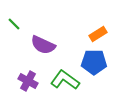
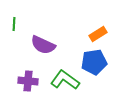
green line: rotated 48 degrees clockwise
blue pentagon: rotated 10 degrees counterclockwise
purple cross: rotated 24 degrees counterclockwise
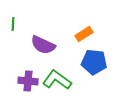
green line: moved 1 px left
orange rectangle: moved 14 px left
blue pentagon: rotated 15 degrees clockwise
green L-shape: moved 8 px left
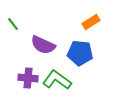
green line: rotated 40 degrees counterclockwise
orange rectangle: moved 7 px right, 12 px up
blue pentagon: moved 14 px left, 9 px up
purple cross: moved 3 px up
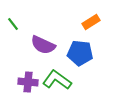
purple cross: moved 4 px down
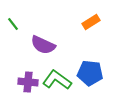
blue pentagon: moved 10 px right, 20 px down
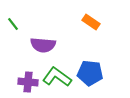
orange rectangle: rotated 66 degrees clockwise
purple semicircle: rotated 20 degrees counterclockwise
green L-shape: moved 3 px up
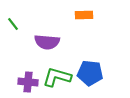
orange rectangle: moved 7 px left, 7 px up; rotated 36 degrees counterclockwise
purple semicircle: moved 4 px right, 3 px up
green L-shape: rotated 20 degrees counterclockwise
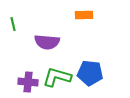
green line: rotated 24 degrees clockwise
